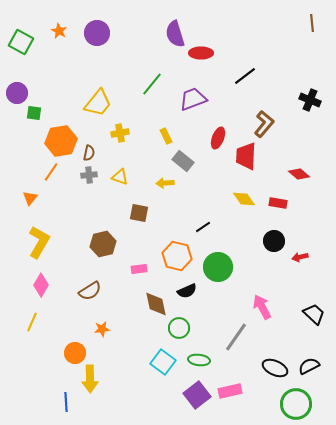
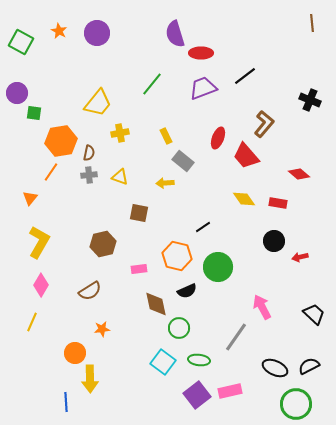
purple trapezoid at (193, 99): moved 10 px right, 11 px up
red trapezoid at (246, 156): rotated 44 degrees counterclockwise
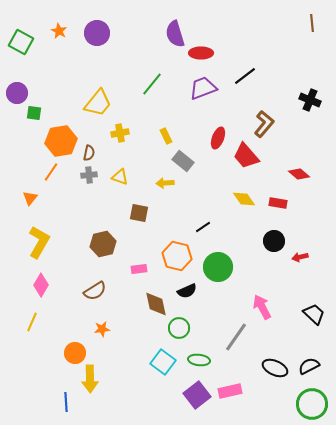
brown semicircle at (90, 291): moved 5 px right
green circle at (296, 404): moved 16 px right
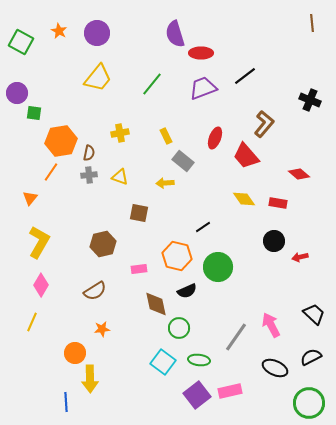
yellow trapezoid at (98, 103): moved 25 px up
red ellipse at (218, 138): moved 3 px left
pink arrow at (262, 307): moved 9 px right, 18 px down
black semicircle at (309, 366): moved 2 px right, 9 px up
green circle at (312, 404): moved 3 px left, 1 px up
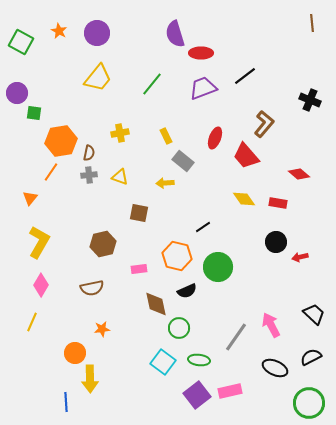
black circle at (274, 241): moved 2 px right, 1 px down
brown semicircle at (95, 291): moved 3 px left, 3 px up; rotated 20 degrees clockwise
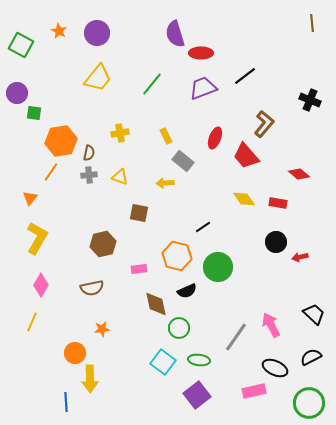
green square at (21, 42): moved 3 px down
yellow L-shape at (39, 242): moved 2 px left, 4 px up
pink rectangle at (230, 391): moved 24 px right
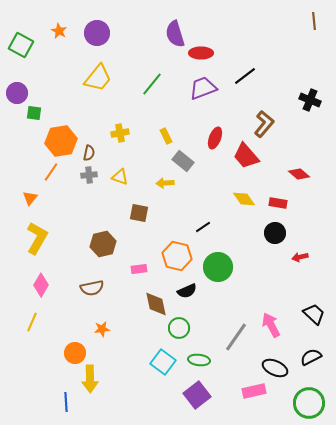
brown line at (312, 23): moved 2 px right, 2 px up
black circle at (276, 242): moved 1 px left, 9 px up
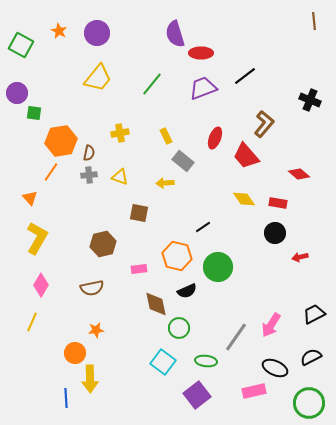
orange triangle at (30, 198): rotated 21 degrees counterclockwise
black trapezoid at (314, 314): rotated 70 degrees counterclockwise
pink arrow at (271, 325): rotated 120 degrees counterclockwise
orange star at (102, 329): moved 6 px left, 1 px down
green ellipse at (199, 360): moved 7 px right, 1 px down
blue line at (66, 402): moved 4 px up
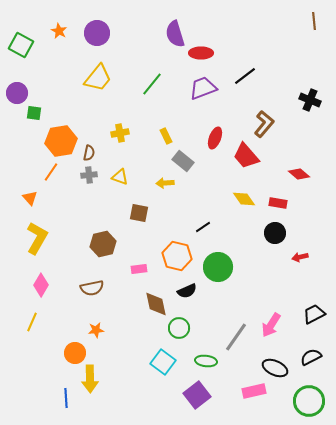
green circle at (309, 403): moved 2 px up
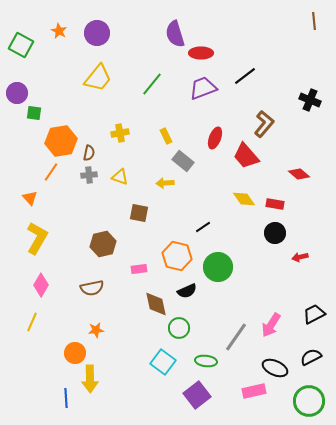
red rectangle at (278, 203): moved 3 px left, 1 px down
